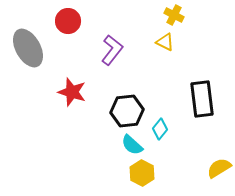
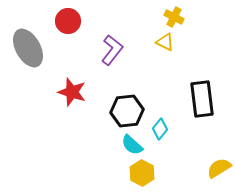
yellow cross: moved 2 px down
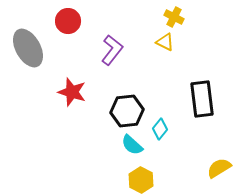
yellow hexagon: moved 1 px left, 7 px down
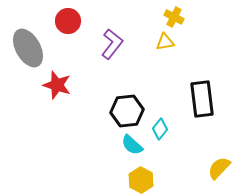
yellow triangle: rotated 36 degrees counterclockwise
purple L-shape: moved 6 px up
red star: moved 15 px left, 7 px up
yellow semicircle: rotated 15 degrees counterclockwise
